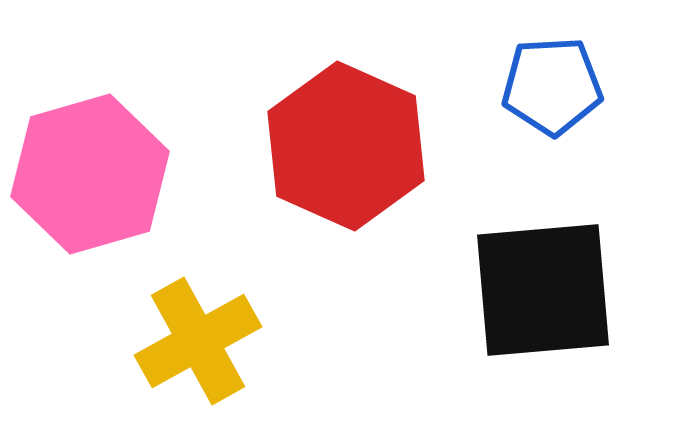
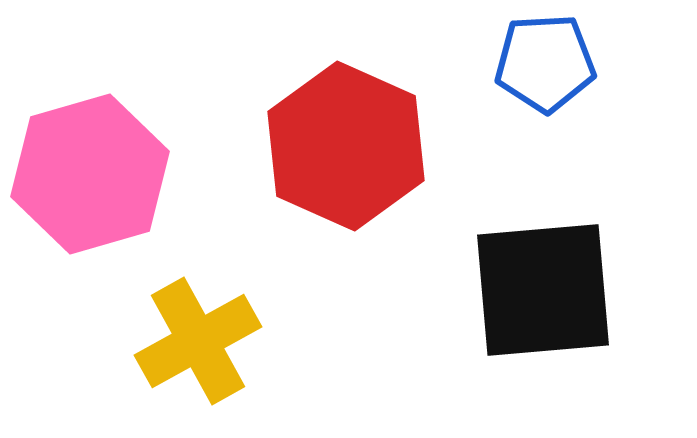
blue pentagon: moved 7 px left, 23 px up
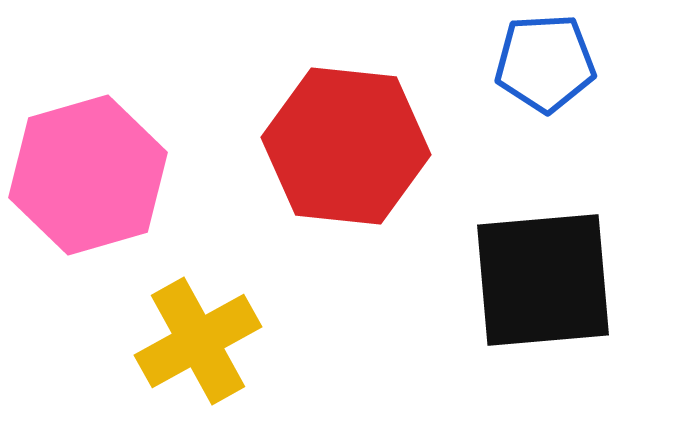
red hexagon: rotated 18 degrees counterclockwise
pink hexagon: moved 2 px left, 1 px down
black square: moved 10 px up
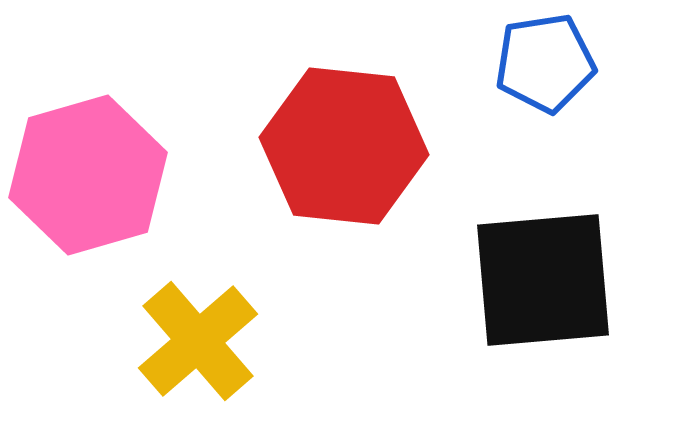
blue pentagon: rotated 6 degrees counterclockwise
red hexagon: moved 2 px left
yellow cross: rotated 12 degrees counterclockwise
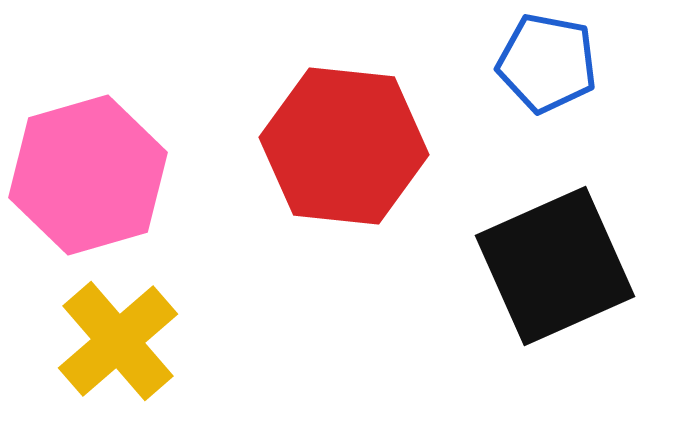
blue pentagon: moved 2 px right; rotated 20 degrees clockwise
black square: moved 12 px right, 14 px up; rotated 19 degrees counterclockwise
yellow cross: moved 80 px left
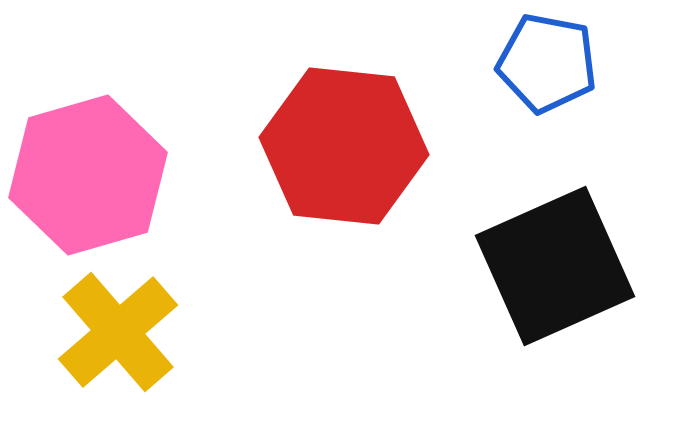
yellow cross: moved 9 px up
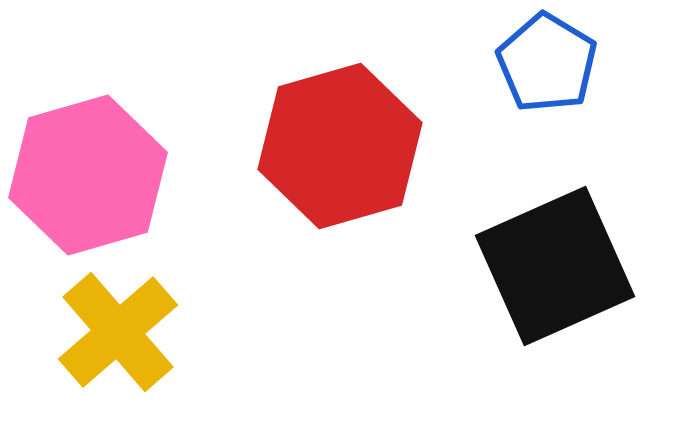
blue pentagon: rotated 20 degrees clockwise
red hexagon: moved 4 px left; rotated 22 degrees counterclockwise
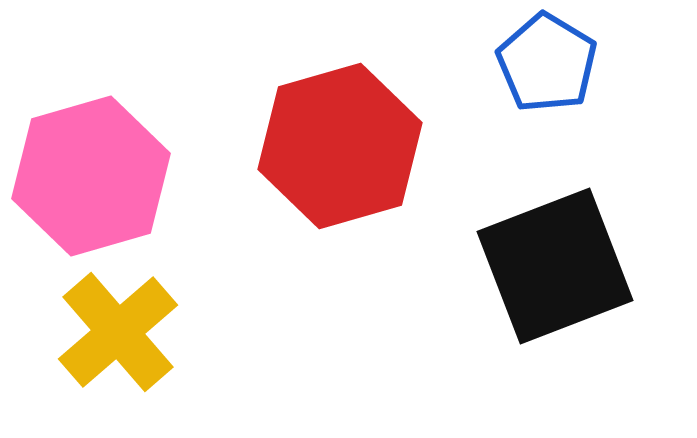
pink hexagon: moved 3 px right, 1 px down
black square: rotated 3 degrees clockwise
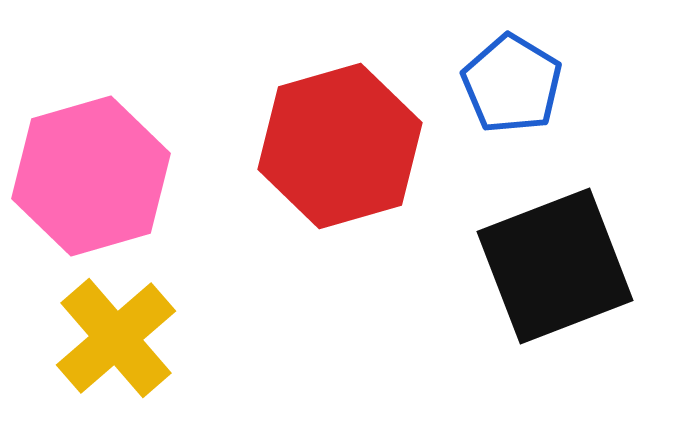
blue pentagon: moved 35 px left, 21 px down
yellow cross: moved 2 px left, 6 px down
